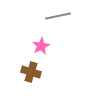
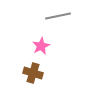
brown cross: moved 2 px right, 1 px down
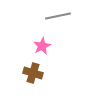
pink star: moved 1 px right
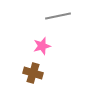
pink star: rotated 12 degrees clockwise
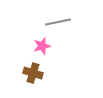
gray line: moved 6 px down
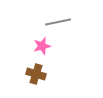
brown cross: moved 3 px right, 1 px down
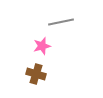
gray line: moved 3 px right
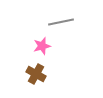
brown cross: rotated 12 degrees clockwise
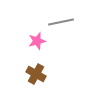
pink star: moved 5 px left, 5 px up
